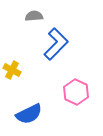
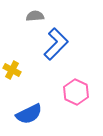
gray semicircle: moved 1 px right
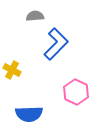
blue semicircle: rotated 24 degrees clockwise
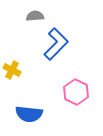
blue semicircle: rotated 8 degrees clockwise
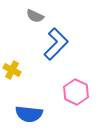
gray semicircle: rotated 150 degrees counterclockwise
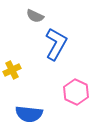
blue L-shape: rotated 16 degrees counterclockwise
yellow cross: rotated 36 degrees clockwise
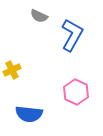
gray semicircle: moved 4 px right
blue L-shape: moved 16 px right, 9 px up
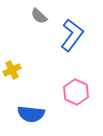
gray semicircle: rotated 18 degrees clockwise
blue L-shape: rotated 8 degrees clockwise
blue semicircle: moved 2 px right
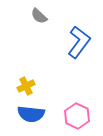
blue L-shape: moved 7 px right, 7 px down
yellow cross: moved 14 px right, 16 px down
pink hexagon: moved 1 px right, 24 px down
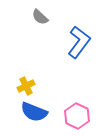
gray semicircle: moved 1 px right, 1 px down
blue semicircle: moved 3 px right, 2 px up; rotated 16 degrees clockwise
